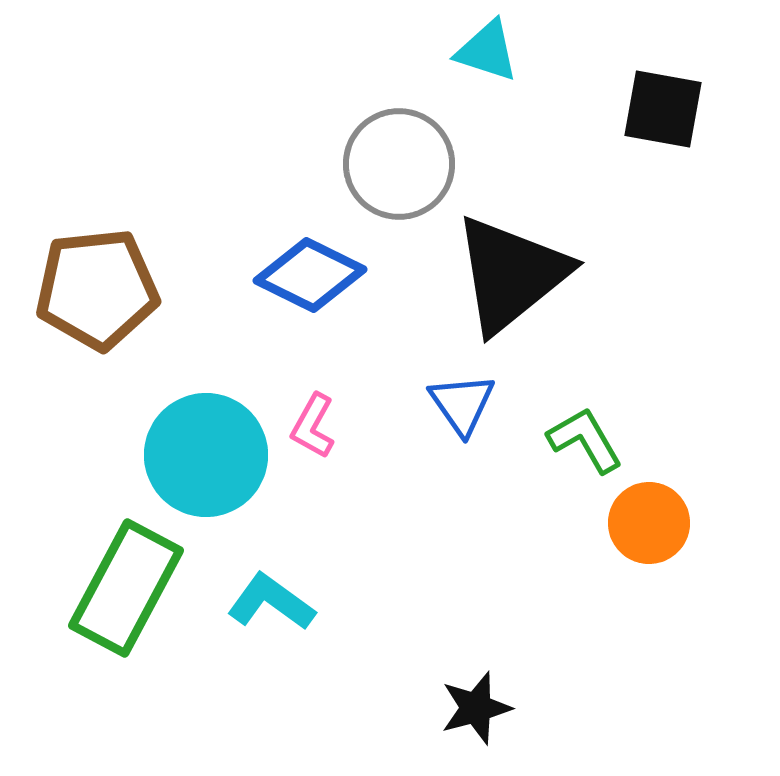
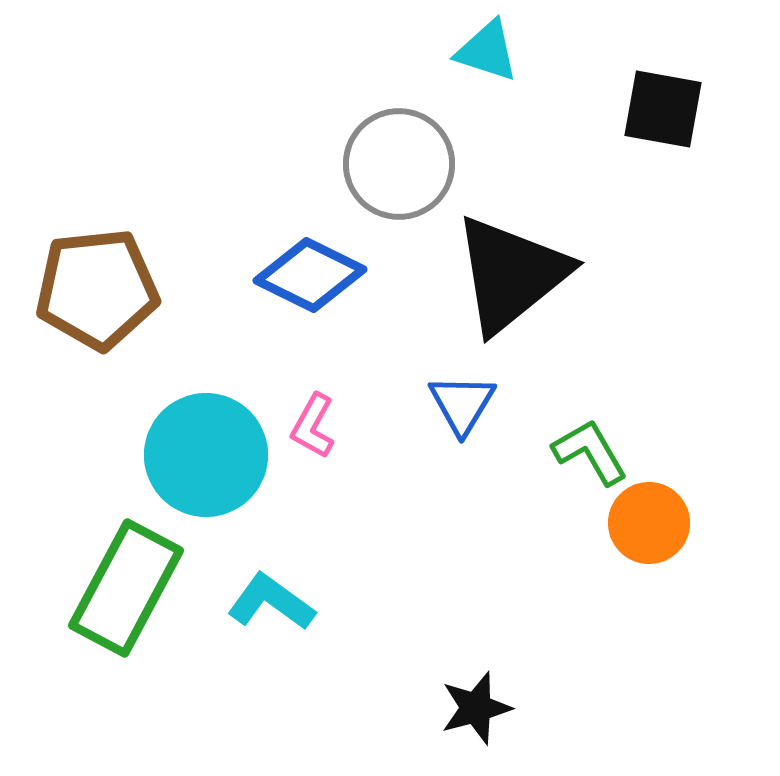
blue triangle: rotated 6 degrees clockwise
green L-shape: moved 5 px right, 12 px down
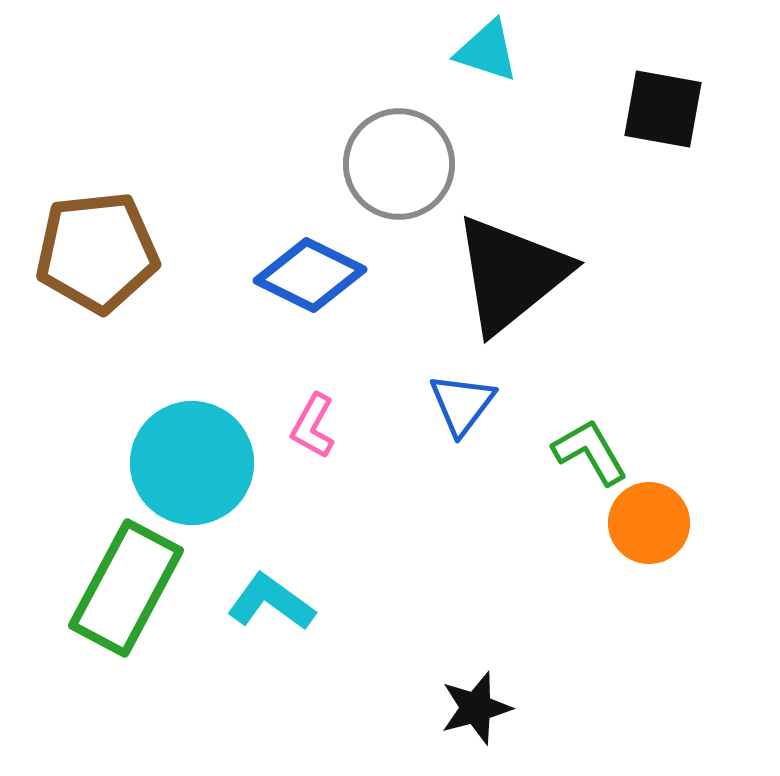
brown pentagon: moved 37 px up
blue triangle: rotated 6 degrees clockwise
cyan circle: moved 14 px left, 8 px down
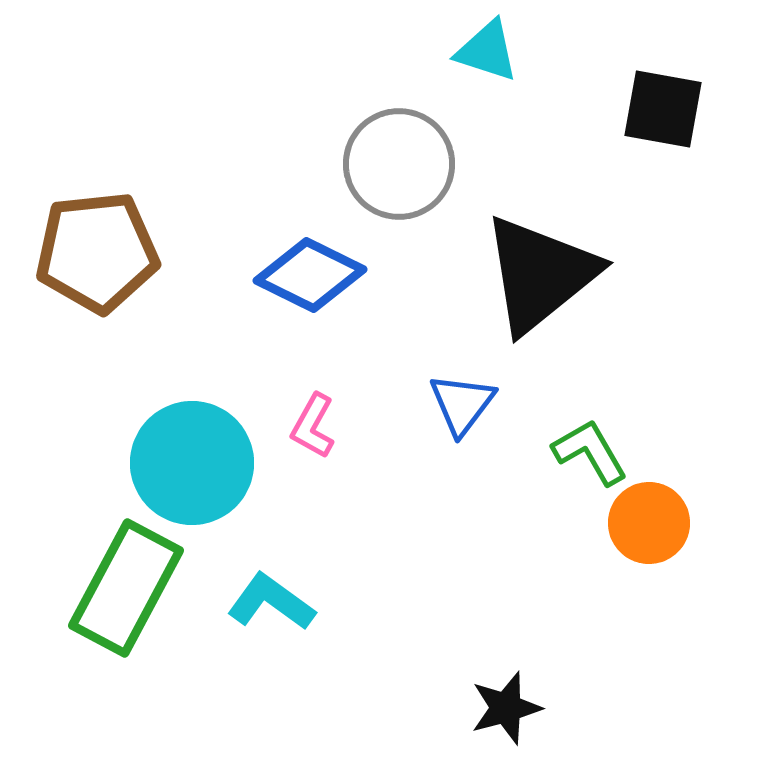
black triangle: moved 29 px right
black star: moved 30 px right
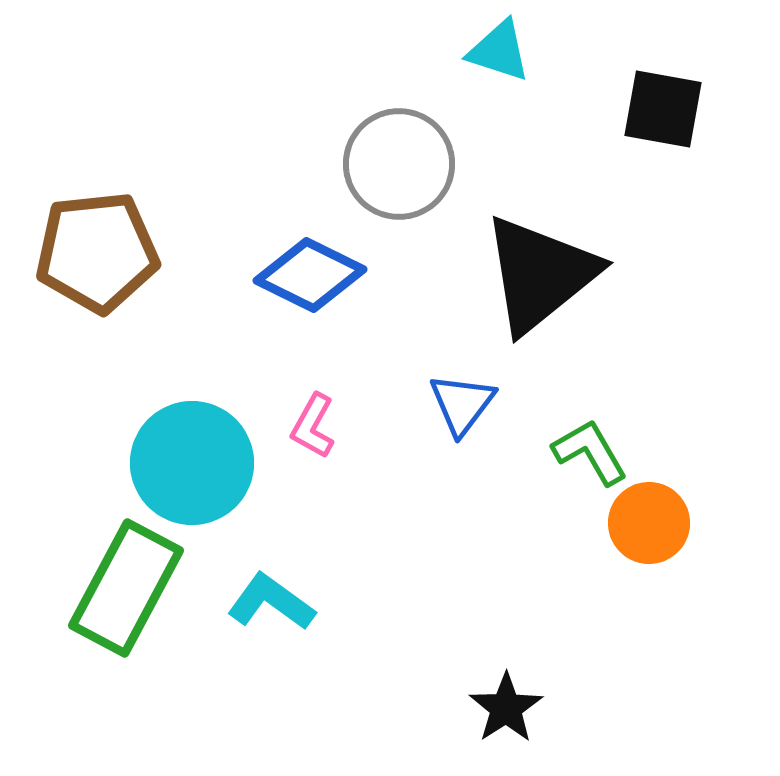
cyan triangle: moved 12 px right
black star: rotated 18 degrees counterclockwise
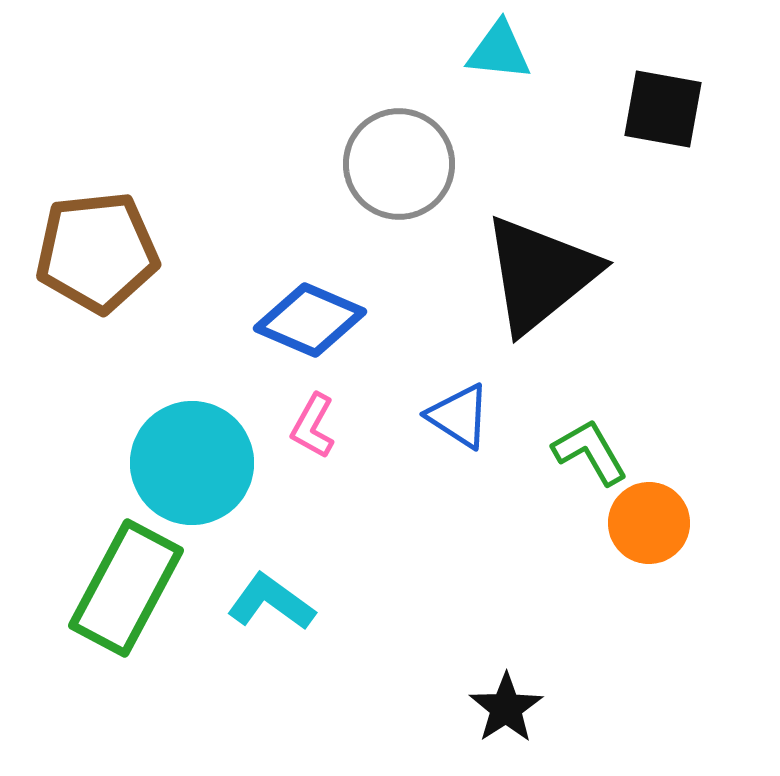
cyan triangle: rotated 12 degrees counterclockwise
blue diamond: moved 45 px down; rotated 3 degrees counterclockwise
blue triangle: moved 3 px left, 12 px down; rotated 34 degrees counterclockwise
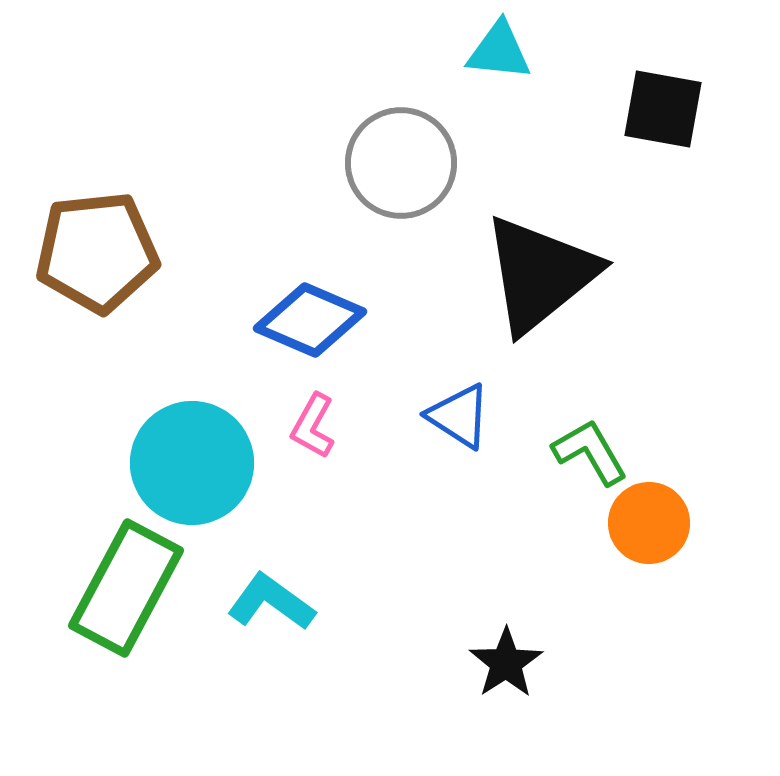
gray circle: moved 2 px right, 1 px up
black star: moved 45 px up
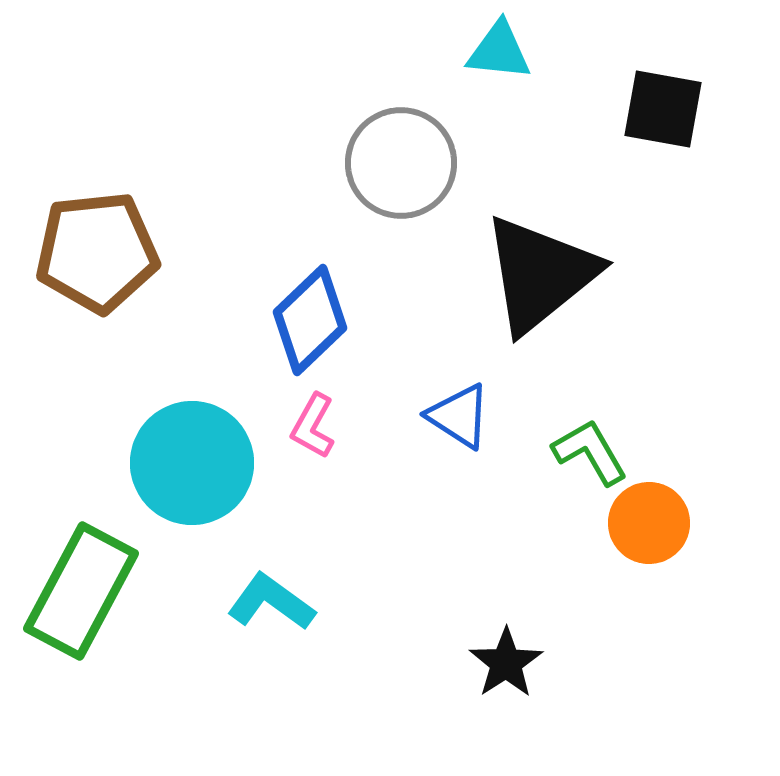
blue diamond: rotated 67 degrees counterclockwise
green rectangle: moved 45 px left, 3 px down
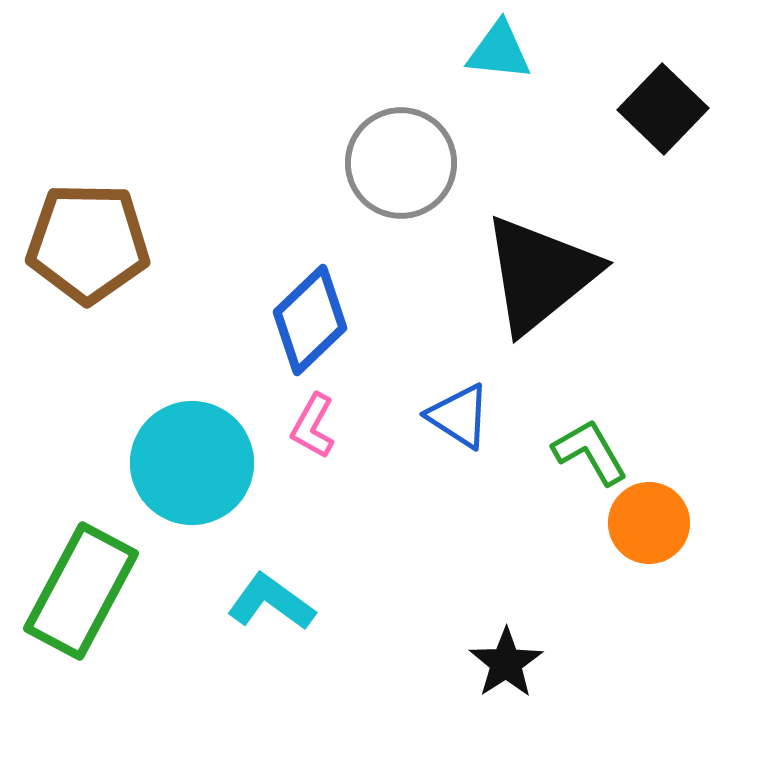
black square: rotated 34 degrees clockwise
brown pentagon: moved 9 px left, 9 px up; rotated 7 degrees clockwise
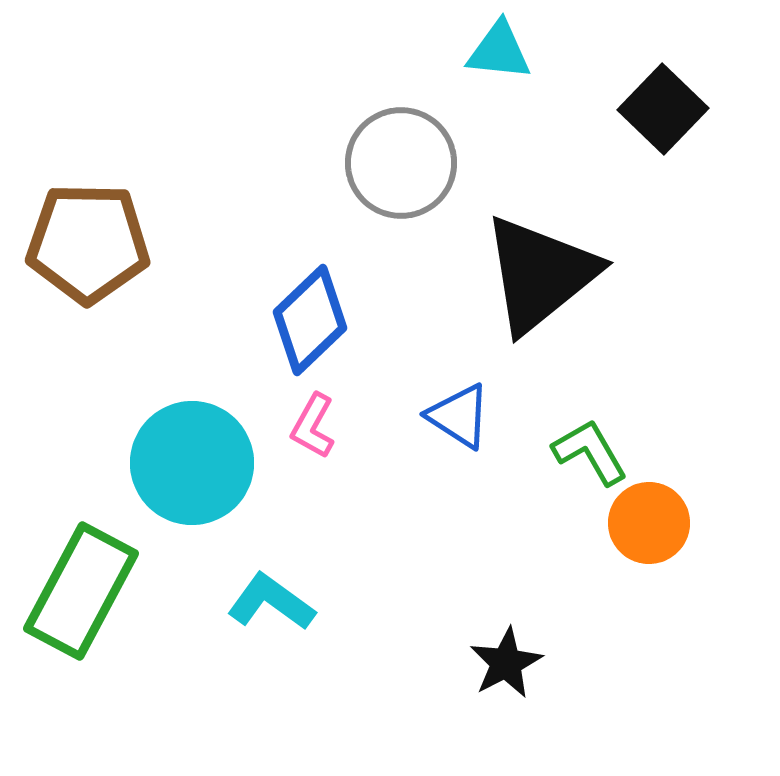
black star: rotated 6 degrees clockwise
